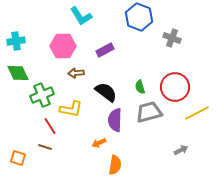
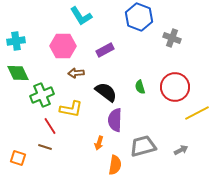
gray trapezoid: moved 6 px left, 34 px down
orange arrow: rotated 48 degrees counterclockwise
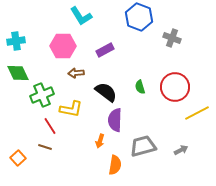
orange arrow: moved 1 px right, 2 px up
orange square: rotated 28 degrees clockwise
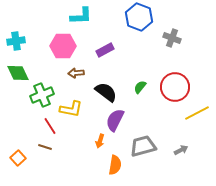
cyan L-shape: rotated 60 degrees counterclockwise
green semicircle: rotated 56 degrees clockwise
purple semicircle: rotated 25 degrees clockwise
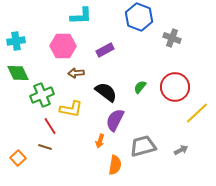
yellow line: rotated 15 degrees counterclockwise
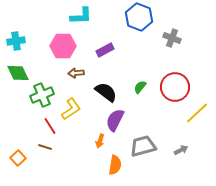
yellow L-shape: rotated 45 degrees counterclockwise
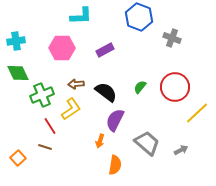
pink hexagon: moved 1 px left, 2 px down
brown arrow: moved 11 px down
gray trapezoid: moved 4 px right, 3 px up; rotated 56 degrees clockwise
